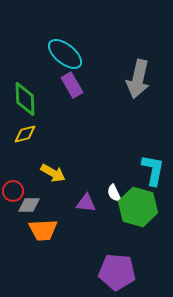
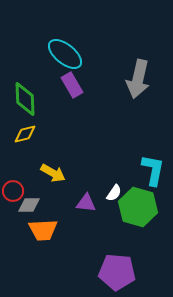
white semicircle: rotated 120 degrees counterclockwise
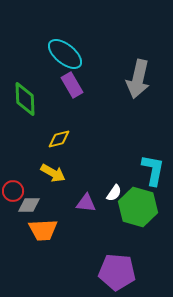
yellow diamond: moved 34 px right, 5 px down
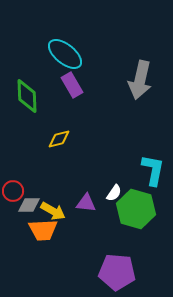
gray arrow: moved 2 px right, 1 px down
green diamond: moved 2 px right, 3 px up
yellow arrow: moved 38 px down
green hexagon: moved 2 px left, 2 px down
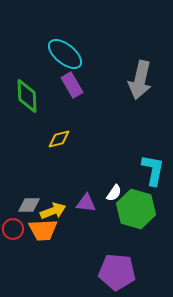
red circle: moved 38 px down
yellow arrow: rotated 50 degrees counterclockwise
